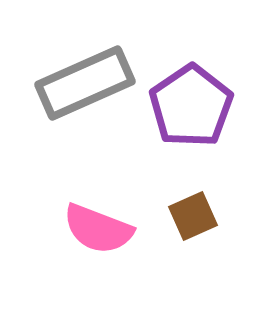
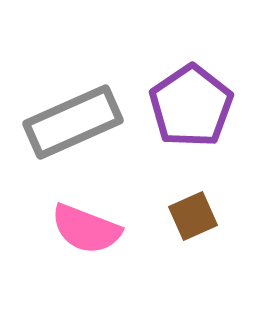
gray rectangle: moved 12 px left, 39 px down
pink semicircle: moved 12 px left
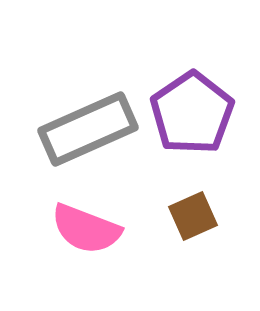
purple pentagon: moved 1 px right, 7 px down
gray rectangle: moved 15 px right, 7 px down
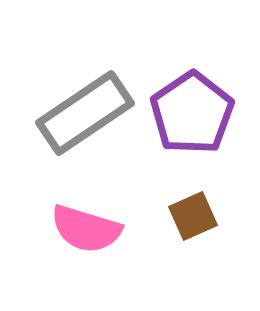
gray rectangle: moved 3 px left, 16 px up; rotated 10 degrees counterclockwise
pink semicircle: rotated 4 degrees counterclockwise
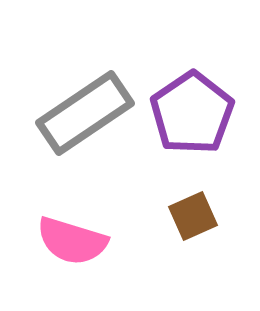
pink semicircle: moved 14 px left, 12 px down
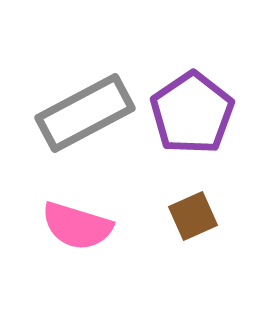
gray rectangle: rotated 6 degrees clockwise
pink semicircle: moved 5 px right, 15 px up
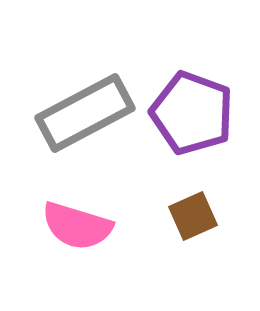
purple pentagon: rotated 18 degrees counterclockwise
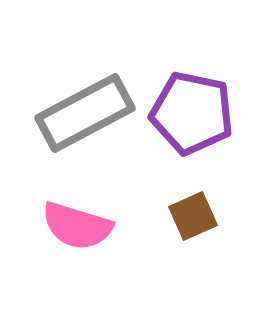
purple pentagon: rotated 8 degrees counterclockwise
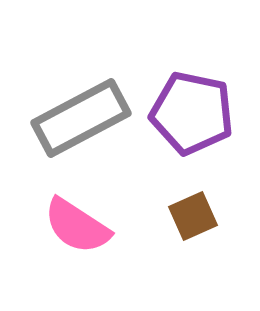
gray rectangle: moved 4 px left, 5 px down
pink semicircle: rotated 16 degrees clockwise
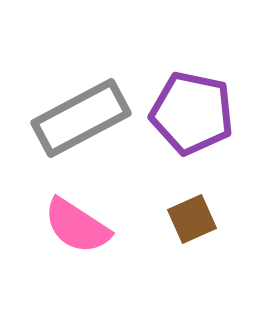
brown square: moved 1 px left, 3 px down
